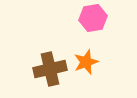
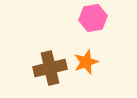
brown cross: moved 1 px up
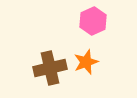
pink hexagon: moved 3 px down; rotated 16 degrees counterclockwise
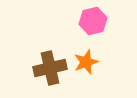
pink hexagon: rotated 12 degrees clockwise
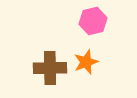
brown cross: rotated 12 degrees clockwise
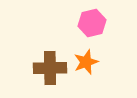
pink hexagon: moved 1 px left, 2 px down
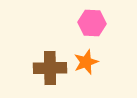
pink hexagon: rotated 16 degrees clockwise
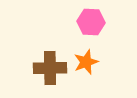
pink hexagon: moved 1 px left, 1 px up
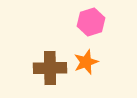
pink hexagon: rotated 20 degrees counterclockwise
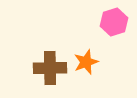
pink hexagon: moved 23 px right
